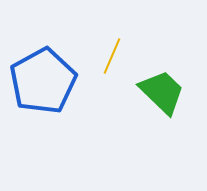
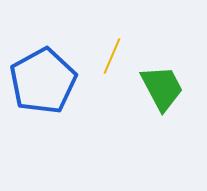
green trapezoid: moved 4 px up; rotated 18 degrees clockwise
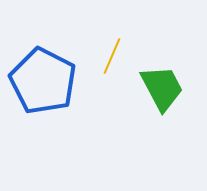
blue pentagon: rotated 16 degrees counterclockwise
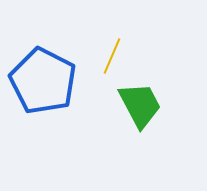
green trapezoid: moved 22 px left, 17 px down
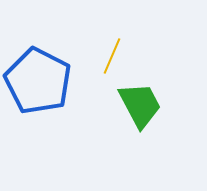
blue pentagon: moved 5 px left
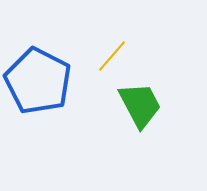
yellow line: rotated 18 degrees clockwise
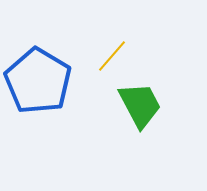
blue pentagon: rotated 4 degrees clockwise
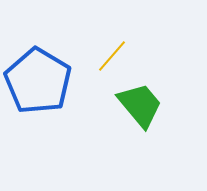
green trapezoid: rotated 12 degrees counterclockwise
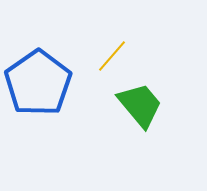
blue pentagon: moved 2 px down; rotated 6 degrees clockwise
